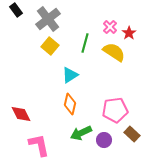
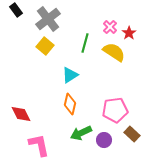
yellow square: moved 5 px left
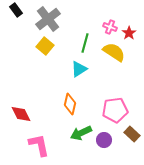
pink cross: rotated 24 degrees counterclockwise
cyan triangle: moved 9 px right, 6 px up
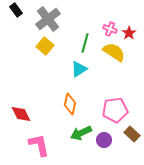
pink cross: moved 2 px down
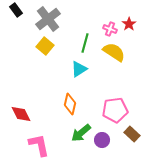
red star: moved 9 px up
green arrow: rotated 15 degrees counterclockwise
purple circle: moved 2 px left
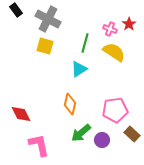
gray cross: rotated 25 degrees counterclockwise
yellow square: rotated 24 degrees counterclockwise
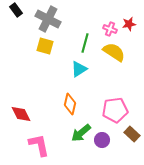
red star: rotated 24 degrees clockwise
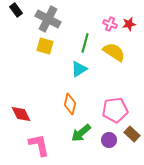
pink cross: moved 5 px up
purple circle: moved 7 px right
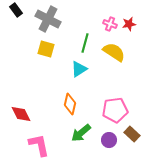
yellow square: moved 1 px right, 3 px down
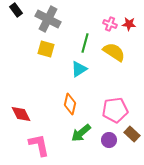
red star: rotated 16 degrees clockwise
